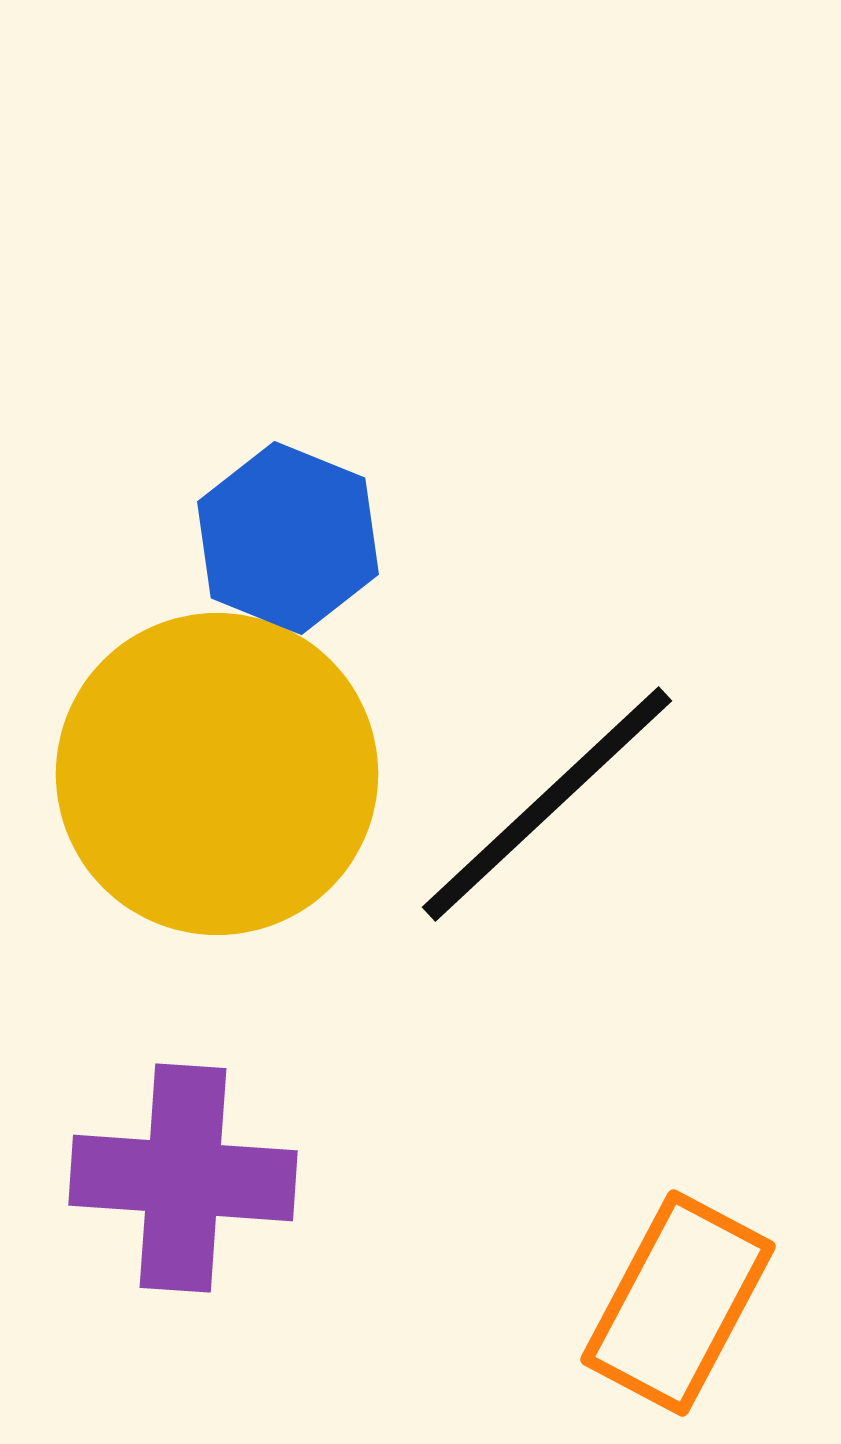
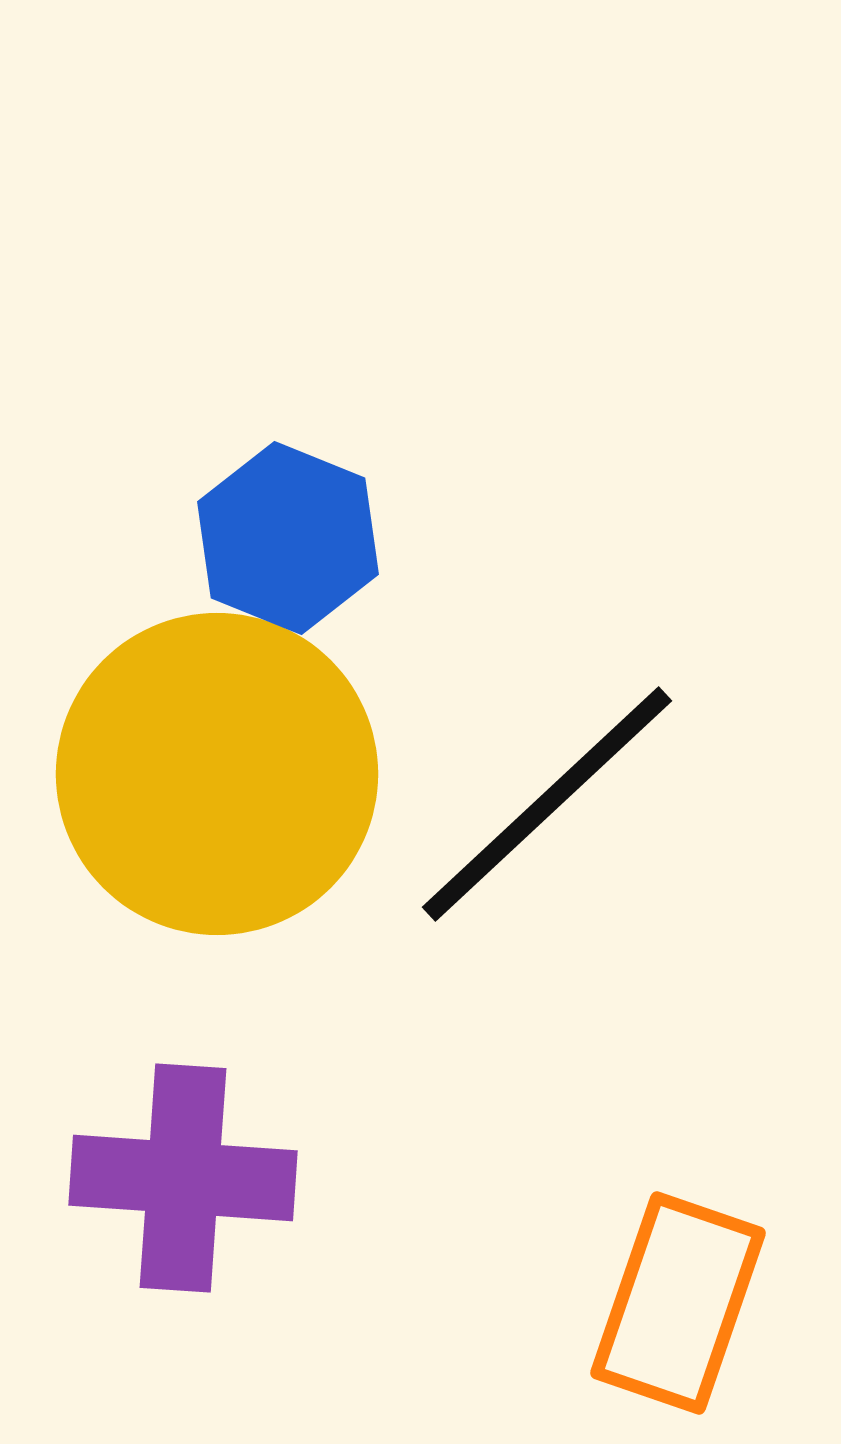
orange rectangle: rotated 9 degrees counterclockwise
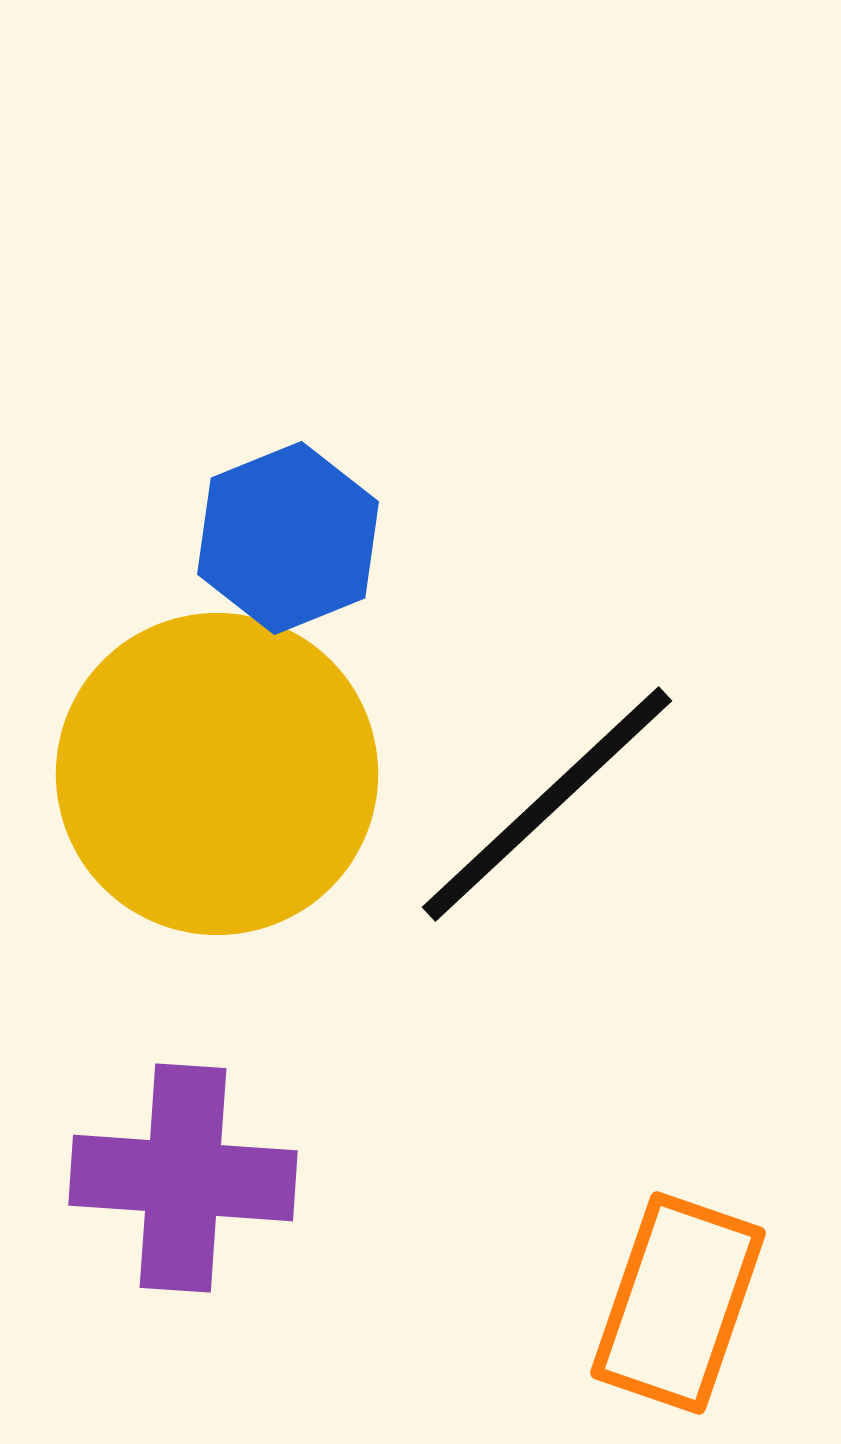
blue hexagon: rotated 16 degrees clockwise
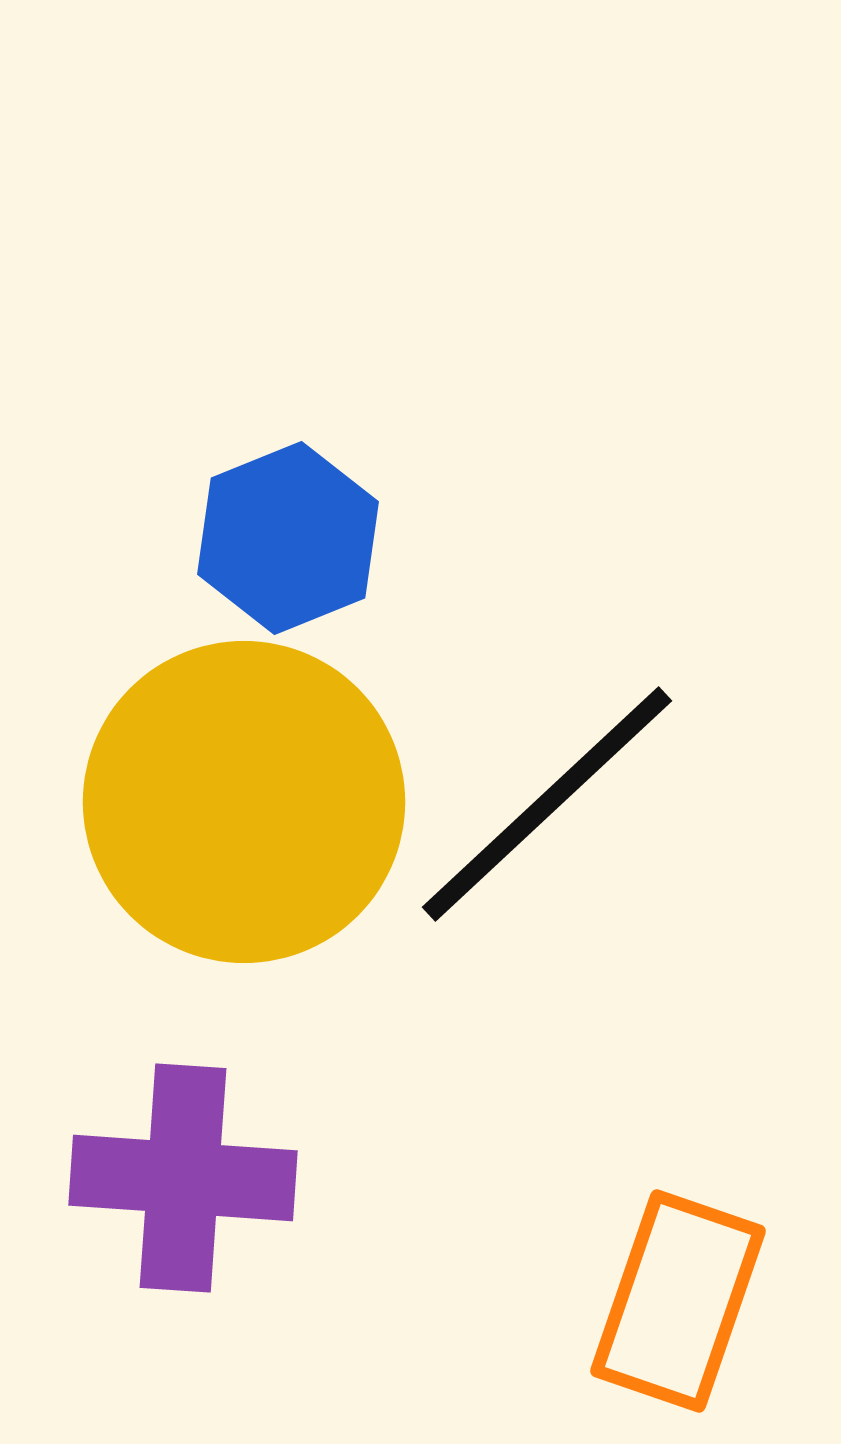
yellow circle: moved 27 px right, 28 px down
orange rectangle: moved 2 px up
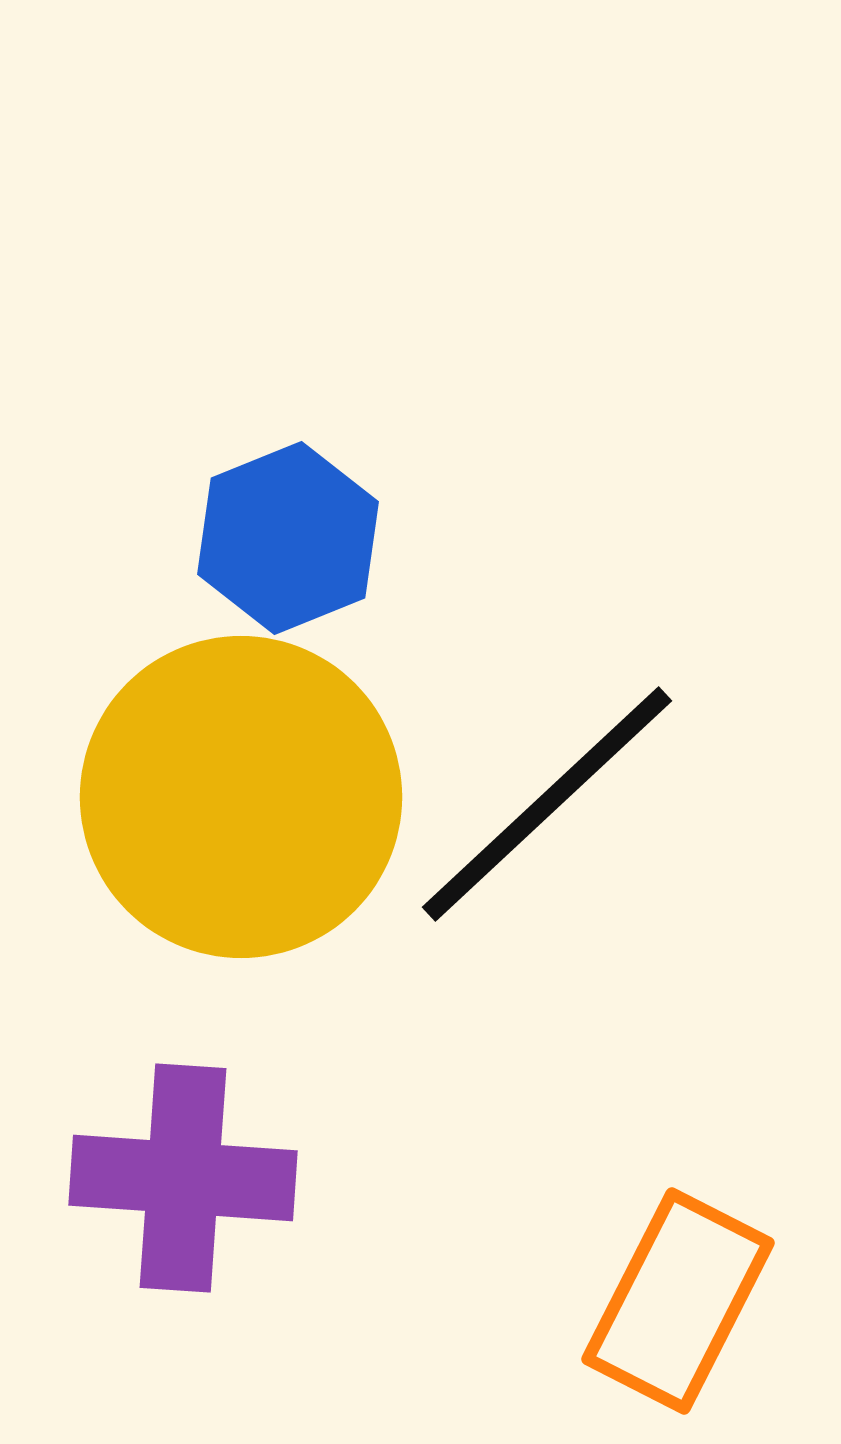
yellow circle: moved 3 px left, 5 px up
orange rectangle: rotated 8 degrees clockwise
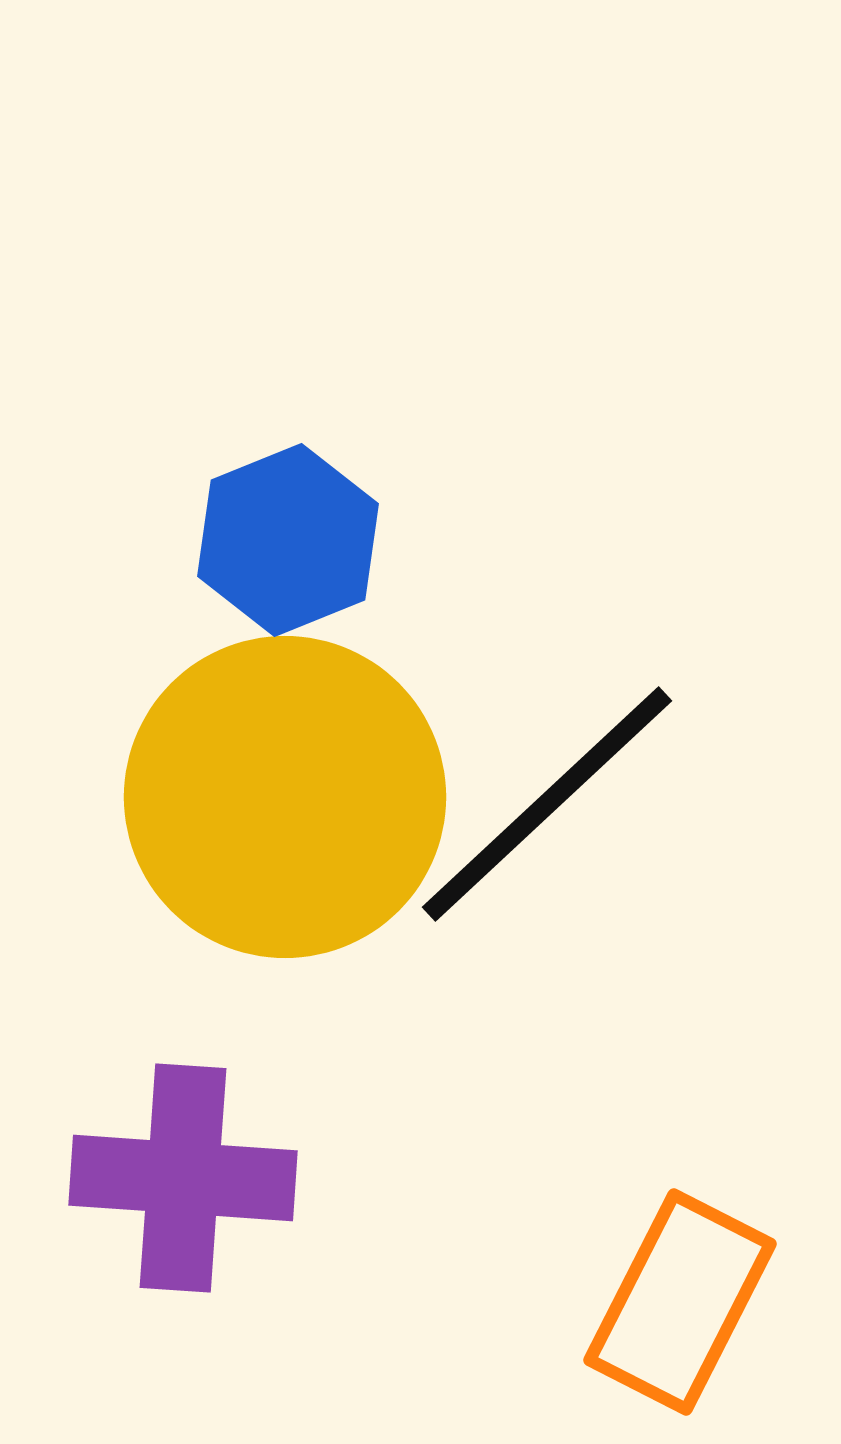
blue hexagon: moved 2 px down
yellow circle: moved 44 px right
orange rectangle: moved 2 px right, 1 px down
